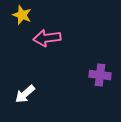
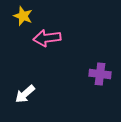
yellow star: moved 1 px right, 1 px down
purple cross: moved 1 px up
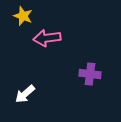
purple cross: moved 10 px left
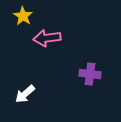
yellow star: rotated 12 degrees clockwise
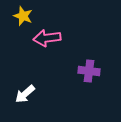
yellow star: rotated 12 degrees counterclockwise
purple cross: moved 1 px left, 3 px up
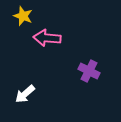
pink arrow: rotated 12 degrees clockwise
purple cross: rotated 20 degrees clockwise
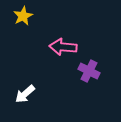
yellow star: rotated 24 degrees clockwise
pink arrow: moved 16 px right, 9 px down
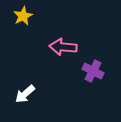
purple cross: moved 4 px right
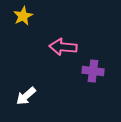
purple cross: rotated 20 degrees counterclockwise
white arrow: moved 1 px right, 2 px down
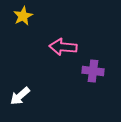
white arrow: moved 6 px left
